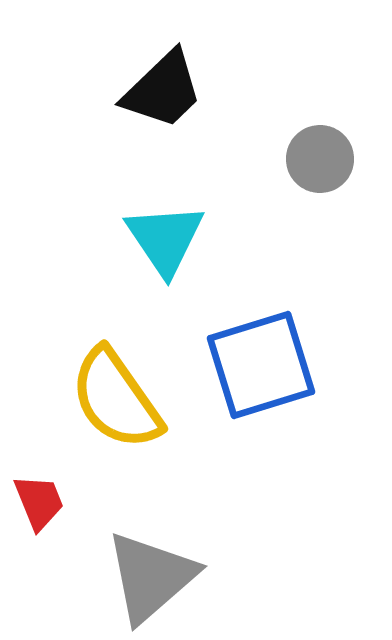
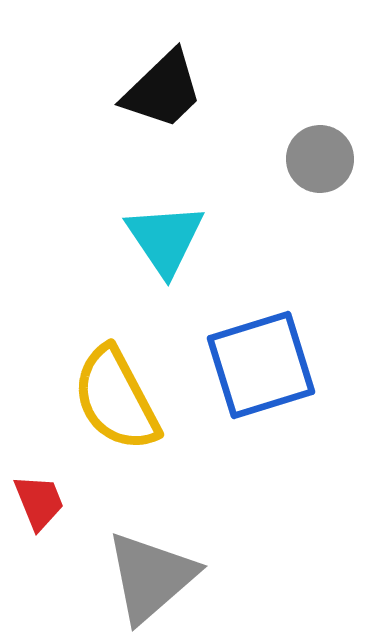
yellow semicircle: rotated 7 degrees clockwise
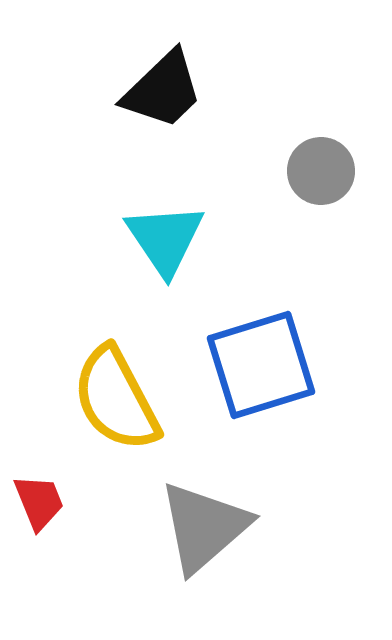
gray circle: moved 1 px right, 12 px down
gray triangle: moved 53 px right, 50 px up
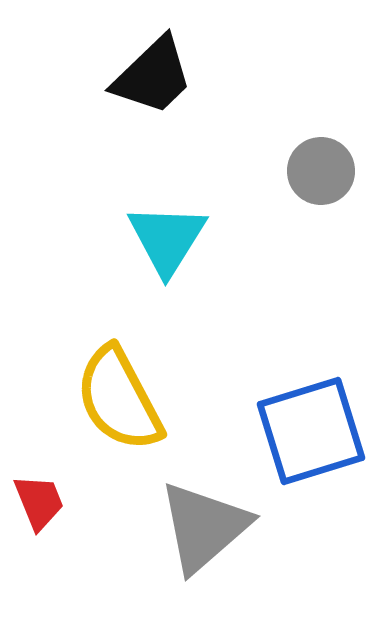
black trapezoid: moved 10 px left, 14 px up
cyan triangle: moved 2 px right; rotated 6 degrees clockwise
blue square: moved 50 px right, 66 px down
yellow semicircle: moved 3 px right
